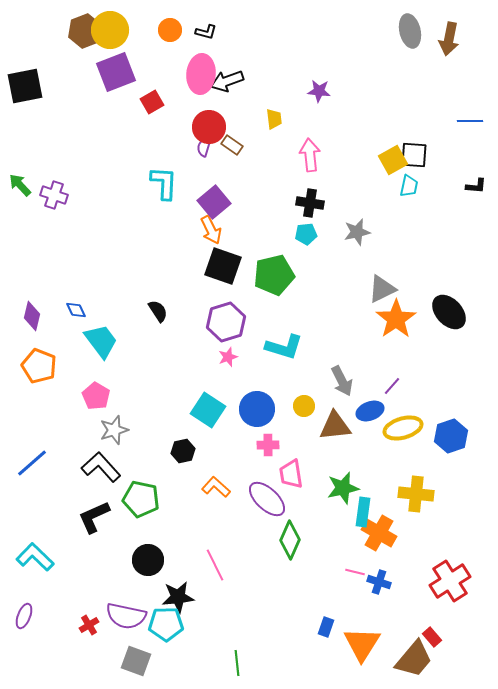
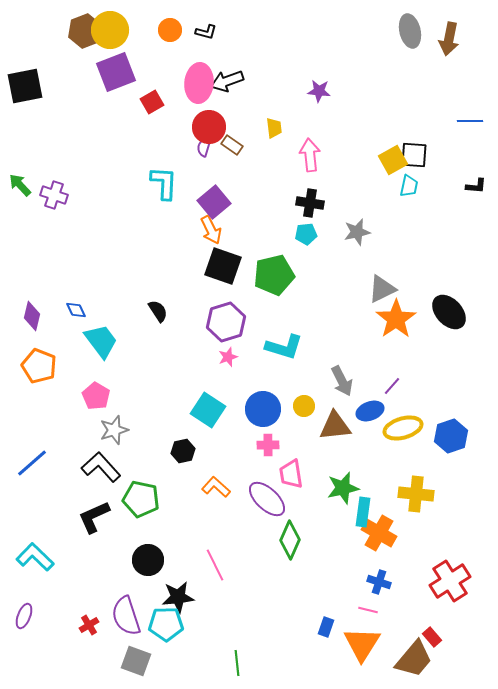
pink ellipse at (201, 74): moved 2 px left, 9 px down
yellow trapezoid at (274, 119): moved 9 px down
blue circle at (257, 409): moved 6 px right
pink line at (355, 572): moved 13 px right, 38 px down
purple semicircle at (126, 616): rotated 60 degrees clockwise
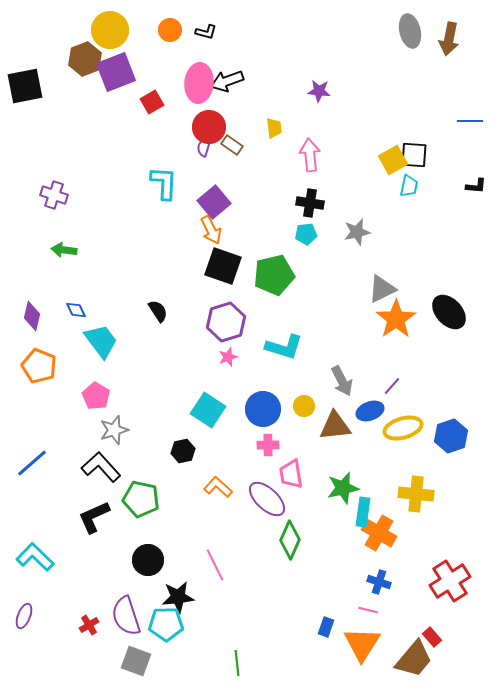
brown hexagon at (85, 31): moved 28 px down
green arrow at (20, 185): moved 44 px right, 65 px down; rotated 40 degrees counterclockwise
orange L-shape at (216, 487): moved 2 px right
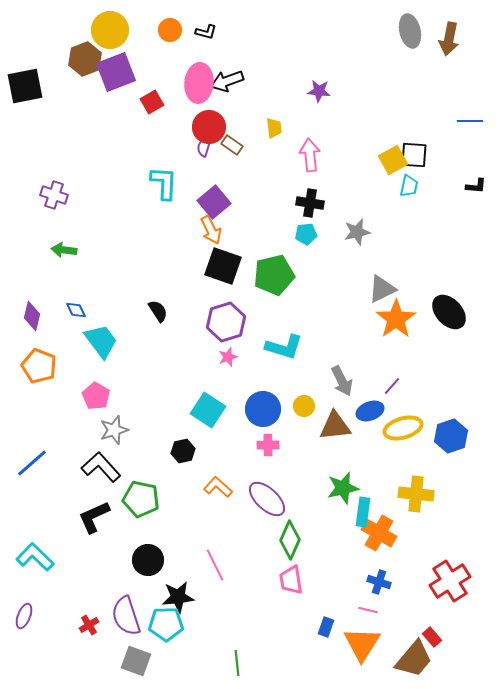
pink trapezoid at (291, 474): moved 106 px down
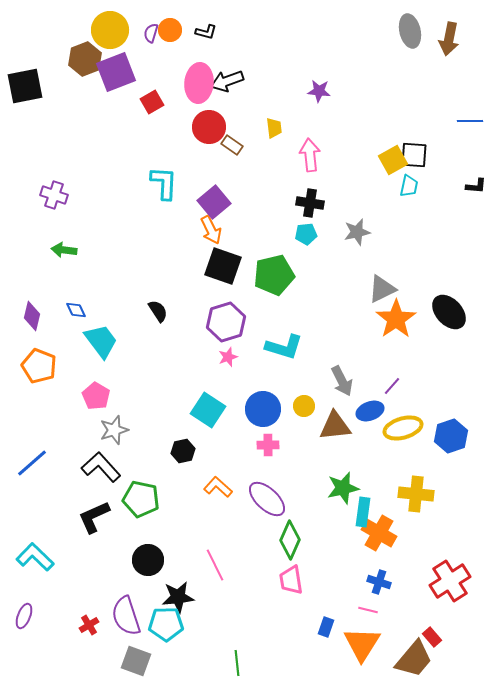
purple semicircle at (204, 147): moved 53 px left, 114 px up
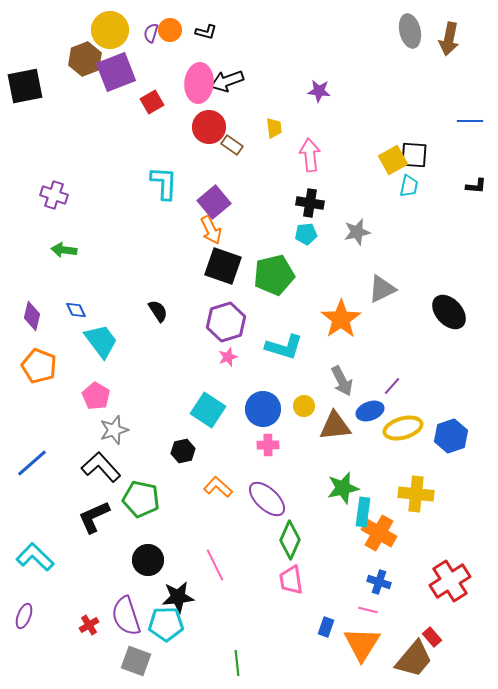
orange star at (396, 319): moved 55 px left
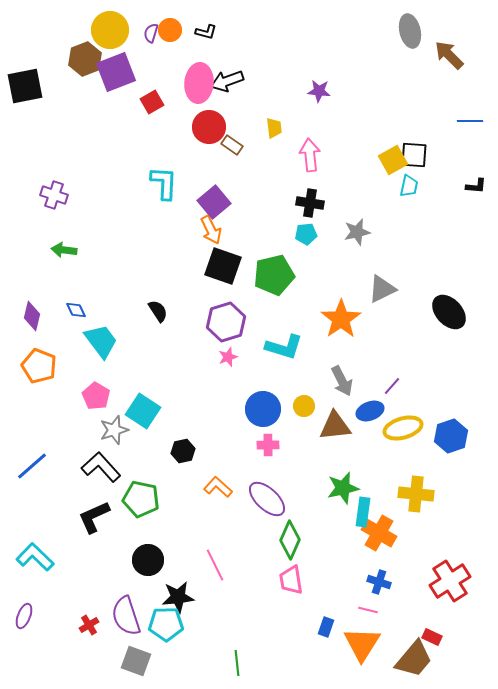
brown arrow at (449, 39): moved 16 px down; rotated 124 degrees clockwise
cyan square at (208, 410): moved 65 px left, 1 px down
blue line at (32, 463): moved 3 px down
red rectangle at (432, 637): rotated 24 degrees counterclockwise
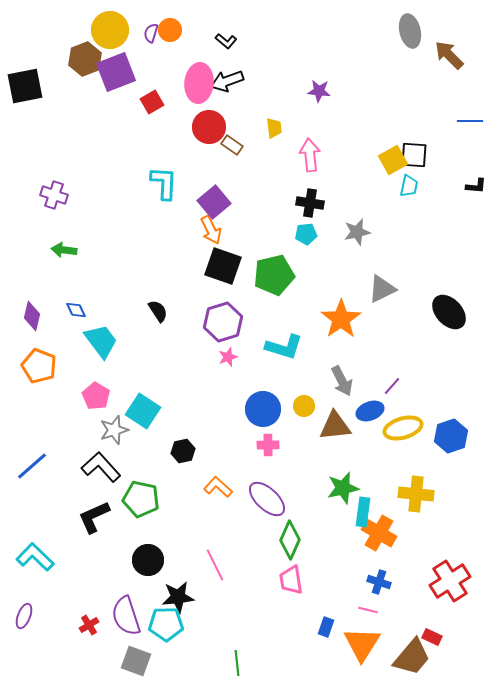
black L-shape at (206, 32): moved 20 px right, 9 px down; rotated 25 degrees clockwise
purple hexagon at (226, 322): moved 3 px left
brown trapezoid at (414, 659): moved 2 px left, 2 px up
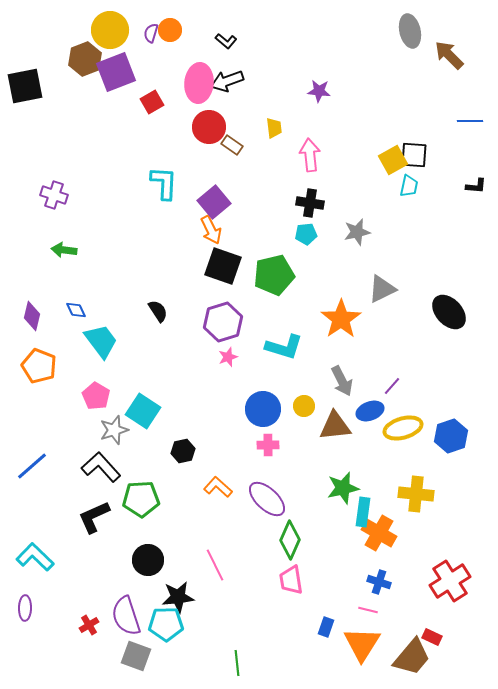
green pentagon at (141, 499): rotated 15 degrees counterclockwise
purple ellipse at (24, 616): moved 1 px right, 8 px up; rotated 20 degrees counterclockwise
gray square at (136, 661): moved 5 px up
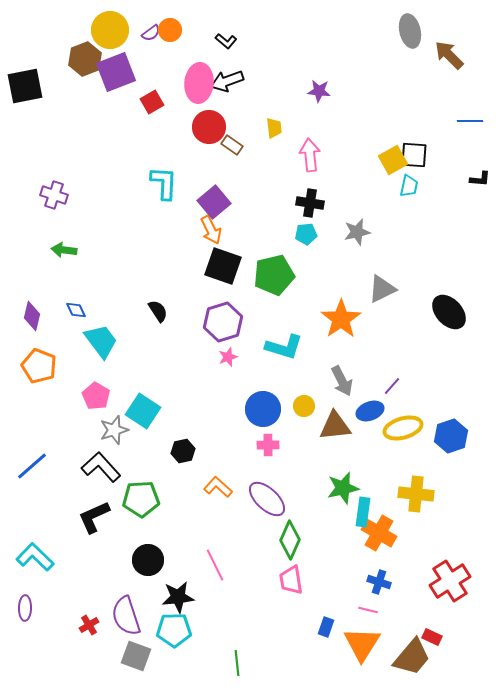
purple semicircle at (151, 33): rotated 144 degrees counterclockwise
black L-shape at (476, 186): moved 4 px right, 7 px up
cyan pentagon at (166, 624): moved 8 px right, 6 px down
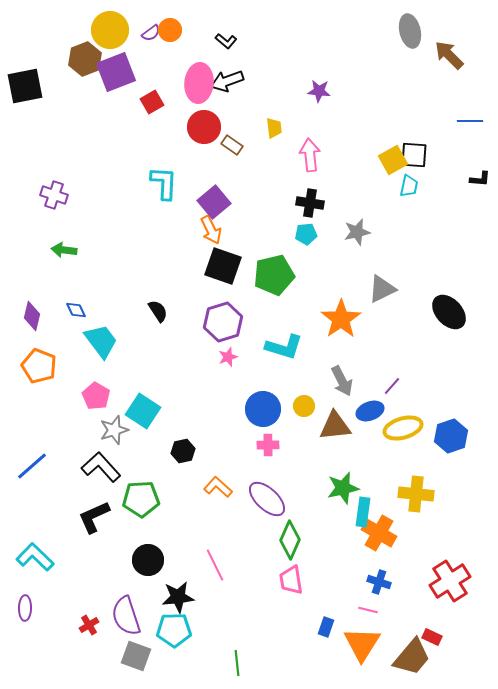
red circle at (209, 127): moved 5 px left
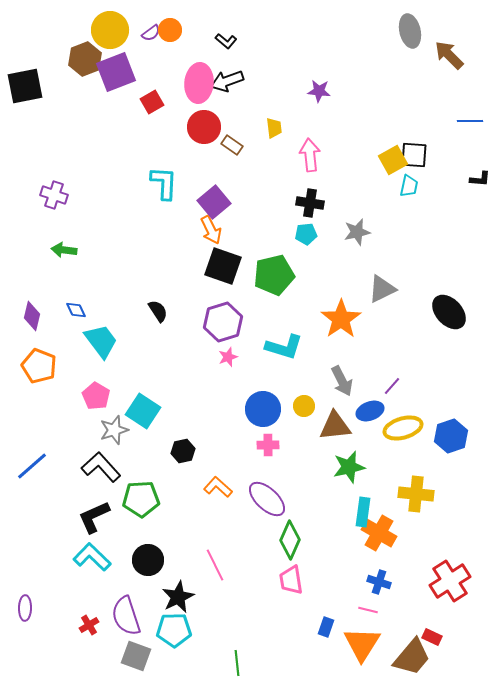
green star at (343, 488): moved 6 px right, 21 px up
cyan L-shape at (35, 557): moved 57 px right
black star at (178, 597): rotated 20 degrees counterclockwise
